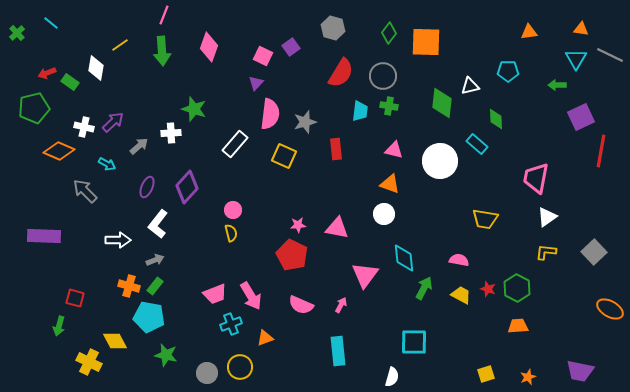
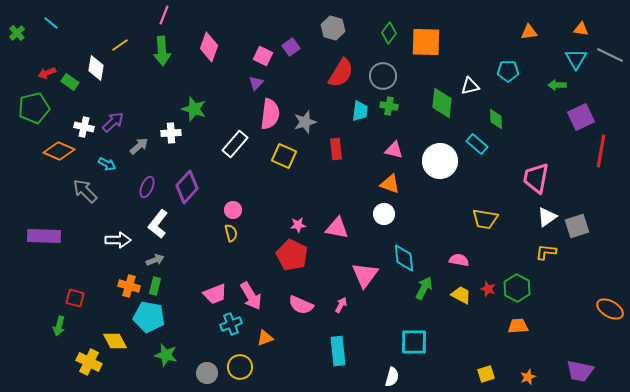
gray square at (594, 252): moved 17 px left, 26 px up; rotated 25 degrees clockwise
green rectangle at (155, 286): rotated 24 degrees counterclockwise
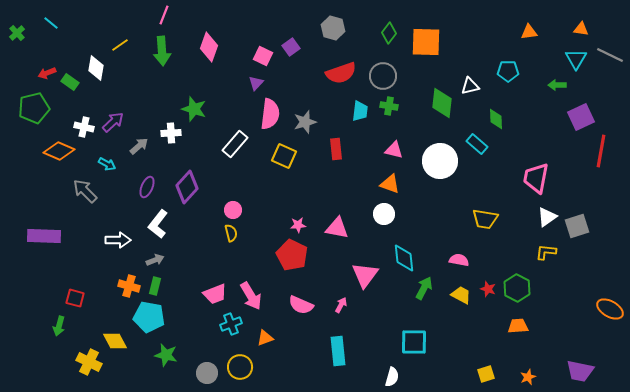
red semicircle at (341, 73): rotated 40 degrees clockwise
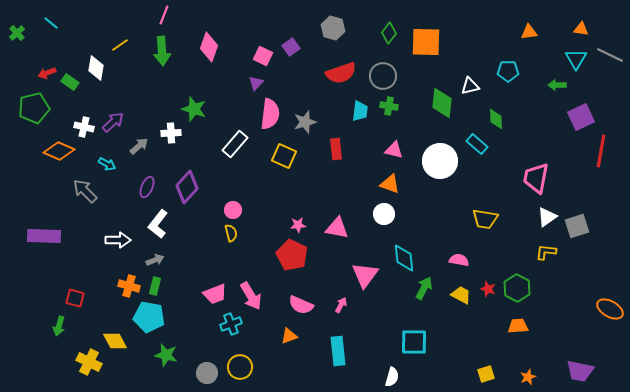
orange triangle at (265, 338): moved 24 px right, 2 px up
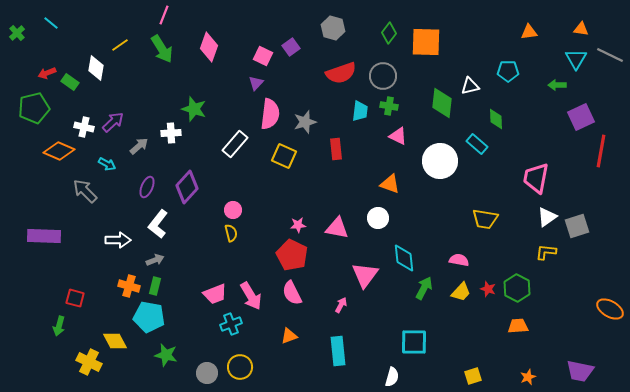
green arrow at (162, 51): moved 2 px up; rotated 28 degrees counterclockwise
pink triangle at (394, 150): moved 4 px right, 14 px up; rotated 12 degrees clockwise
white circle at (384, 214): moved 6 px left, 4 px down
yellow trapezoid at (461, 295): moved 3 px up; rotated 105 degrees clockwise
pink semicircle at (301, 305): moved 9 px left, 12 px up; rotated 40 degrees clockwise
yellow square at (486, 374): moved 13 px left, 2 px down
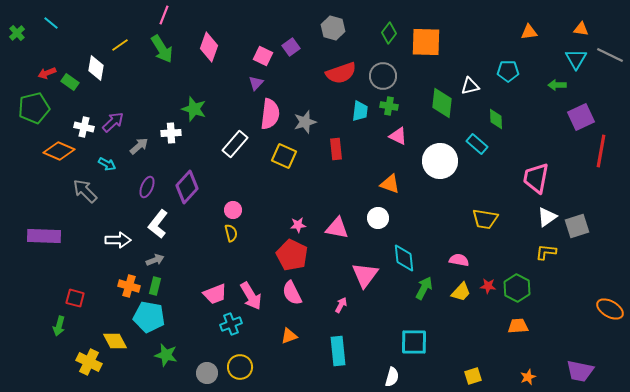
red star at (488, 289): moved 3 px up; rotated 14 degrees counterclockwise
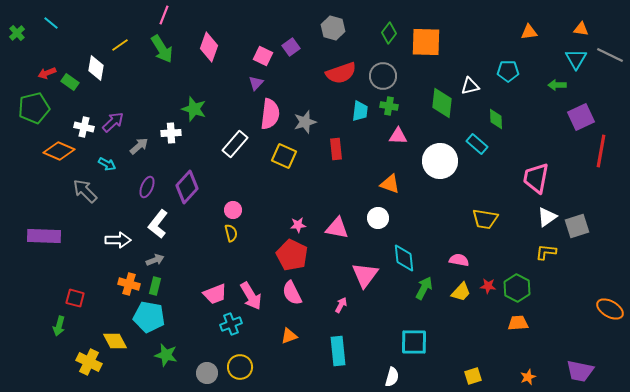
pink triangle at (398, 136): rotated 24 degrees counterclockwise
orange cross at (129, 286): moved 2 px up
orange trapezoid at (518, 326): moved 3 px up
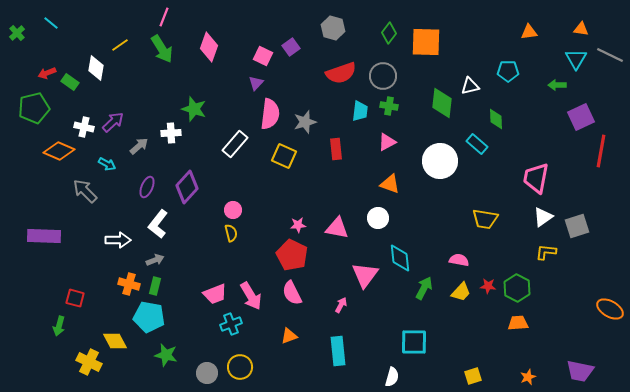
pink line at (164, 15): moved 2 px down
pink triangle at (398, 136): moved 11 px left, 6 px down; rotated 30 degrees counterclockwise
white triangle at (547, 217): moved 4 px left
cyan diamond at (404, 258): moved 4 px left
